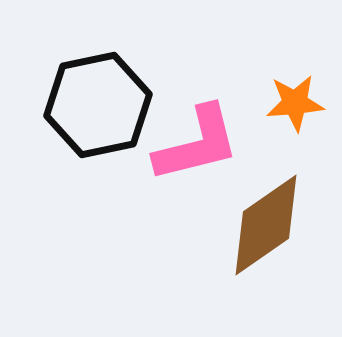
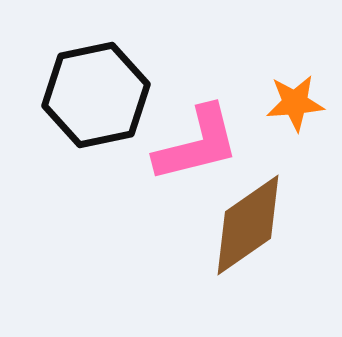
black hexagon: moved 2 px left, 10 px up
brown diamond: moved 18 px left
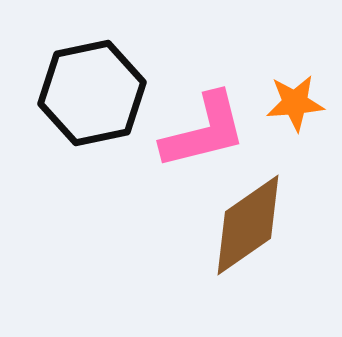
black hexagon: moved 4 px left, 2 px up
pink L-shape: moved 7 px right, 13 px up
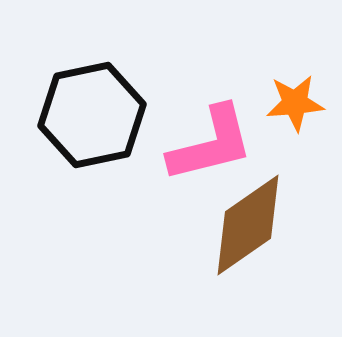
black hexagon: moved 22 px down
pink L-shape: moved 7 px right, 13 px down
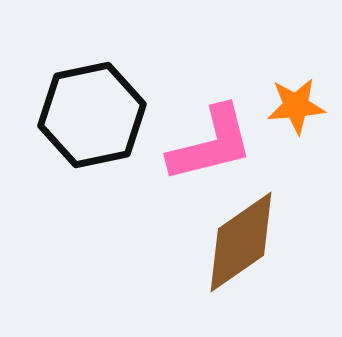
orange star: moved 1 px right, 3 px down
brown diamond: moved 7 px left, 17 px down
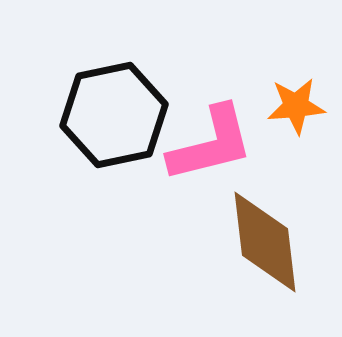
black hexagon: moved 22 px right
brown diamond: moved 24 px right; rotated 62 degrees counterclockwise
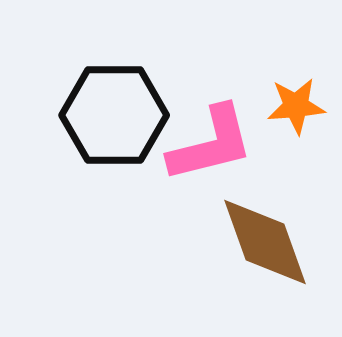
black hexagon: rotated 12 degrees clockwise
brown diamond: rotated 13 degrees counterclockwise
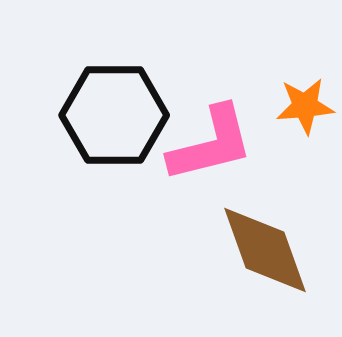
orange star: moved 9 px right
brown diamond: moved 8 px down
